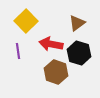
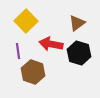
brown hexagon: moved 23 px left
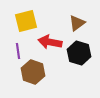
yellow square: rotated 30 degrees clockwise
red arrow: moved 1 px left, 2 px up
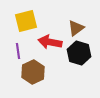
brown triangle: moved 1 px left, 5 px down
brown hexagon: rotated 15 degrees clockwise
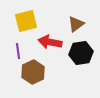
brown triangle: moved 4 px up
black hexagon: moved 2 px right; rotated 25 degrees counterclockwise
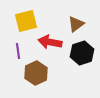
black hexagon: moved 1 px right; rotated 10 degrees counterclockwise
brown hexagon: moved 3 px right, 1 px down
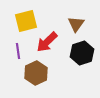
brown triangle: rotated 18 degrees counterclockwise
red arrow: moved 3 px left; rotated 55 degrees counterclockwise
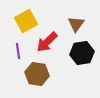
yellow square: rotated 15 degrees counterclockwise
black hexagon: rotated 10 degrees clockwise
brown hexagon: moved 1 px right, 1 px down; rotated 25 degrees counterclockwise
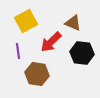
brown triangle: moved 3 px left, 1 px up; rotated 42 degrees counterclockwise
red arrow: moved 4 px right
black hexagon: rotated 15 degrees clockwise
